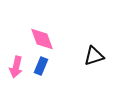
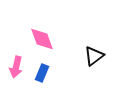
black triangle: rotated 20 degrees counterclockwise
blue rectangle: moved 1 px right, 7 px down
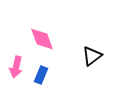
black triangle: moved 2 px left
blue rectangle: moved 1 px left, 2 px down
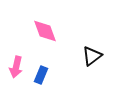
pink diamond: moved 3 px right, 8 px up
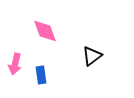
pink arrow: moved 1 px left, 3 px up
blue rectangle: rotated 30 degrees counterclockwise
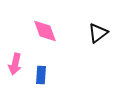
black triangle: moved 6 px right, 23 px up
blue rectangle: rotated 12 degrees clockwise
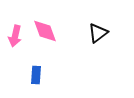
pink arrow: moved 28 px up
blue rectangle: moved 5 px left
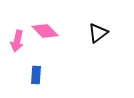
pink diamond: rotated 24 degrees counterclockwise
pink arrow: moved 2 px right, 5 px down
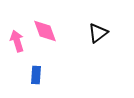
pink diamond: rotated 24 degrees clockwise
pink arrow: rotated 150 degrees clockwise
